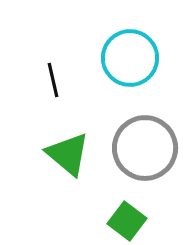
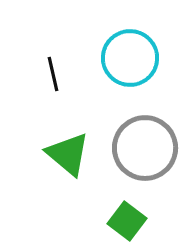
black line: moved 6 px up
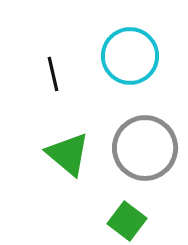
cyan circle: moved 2 px up
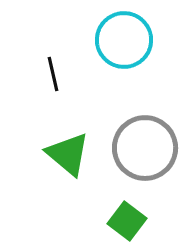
cyan circle: moved 6 px left, 16 px up
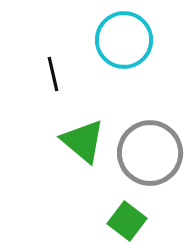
gray circle: moved 5 px right, 5 px down
green triangle: moved 15 px right, 13 px up
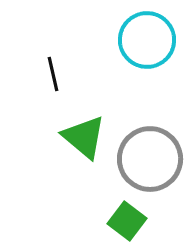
cyan circle: moved 23 px right
green triangle: moved 1 px right, 4 px up
gray circle: moved 6 px down
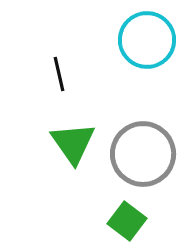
black line: moved 6 px right
green triangle: moved 11 px left, 6 px down; rotated 15 degrees clockwise
gray circle: moved 7 px left, 5 px up
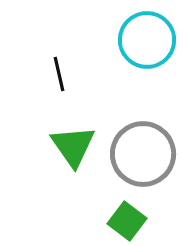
green triangle: moved 3 px down
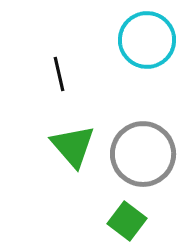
green triangle: rotated 6 degrees counterclockwise
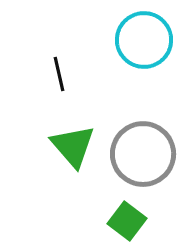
cyan circle: moved 3 px left
